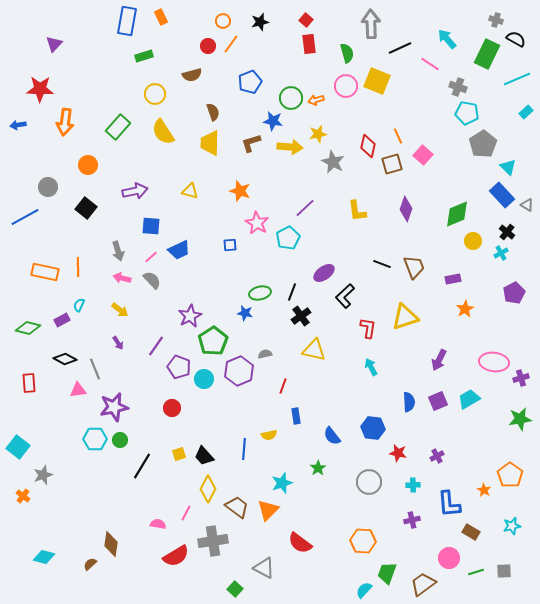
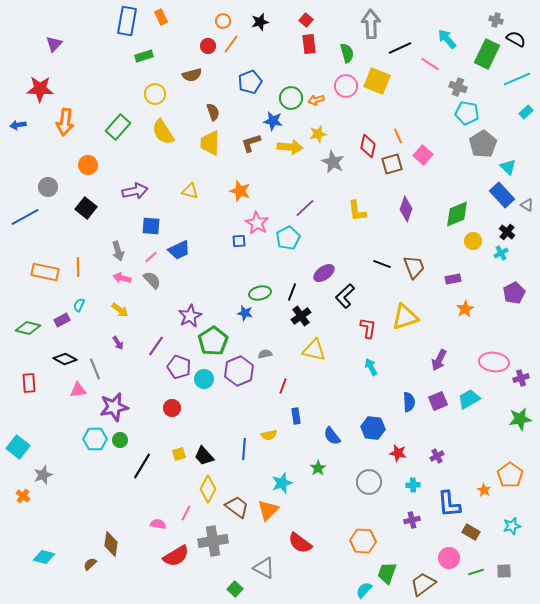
blue square at (230, 245): moved 9 px right, 4 px up
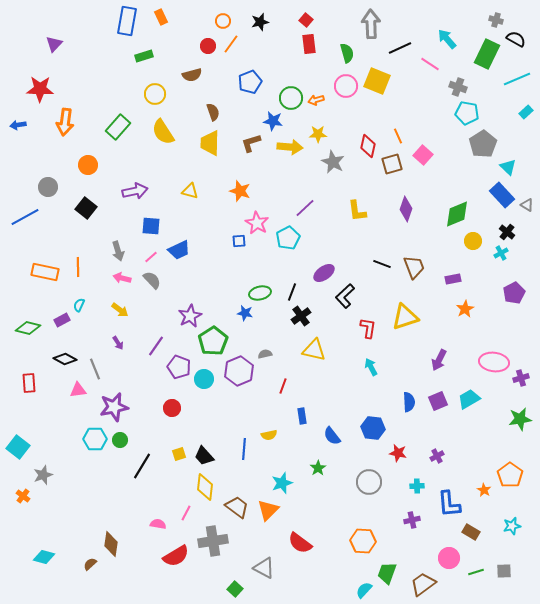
yellow star at (318, 134): rotated 12 degrees clockwise
blue rectangle at (296, 416): moved 6 px right
cyan cross at (413, 485): moved 4 px right, 1 px down
yellow diamond at (208, 489): moved 3 px left, 2 px up; rotated 20 degrees counterclockwise
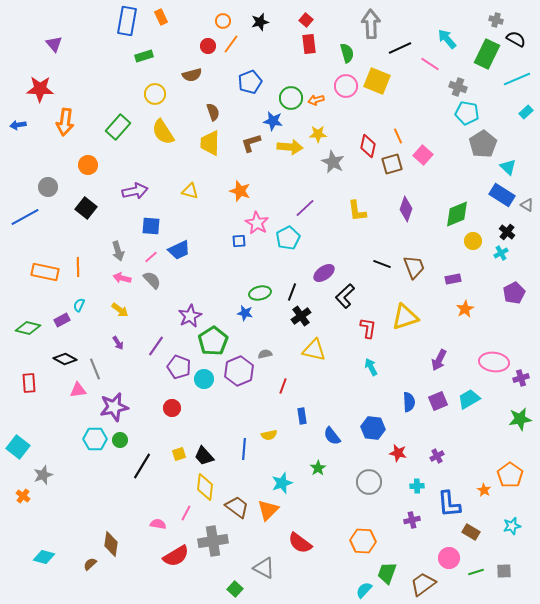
purple triangle at (54, 44): rotated 24 degrees counterclockwise
blue rectangle at (502, 195): rotated 15 degrees counterclockwise
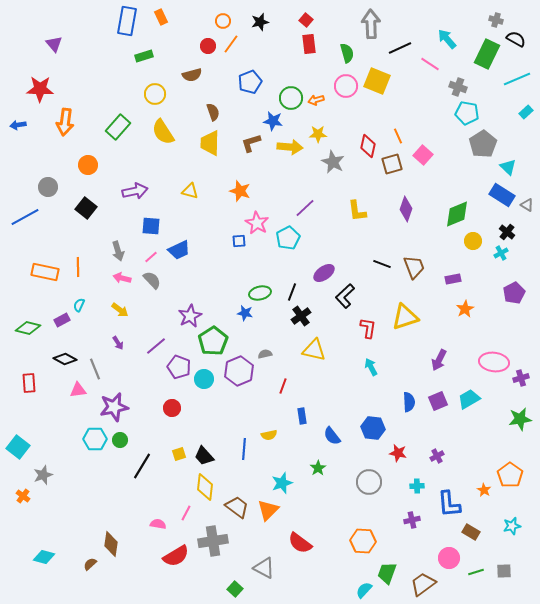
purple line at (156, 346): rotated 15 degrees clockwise
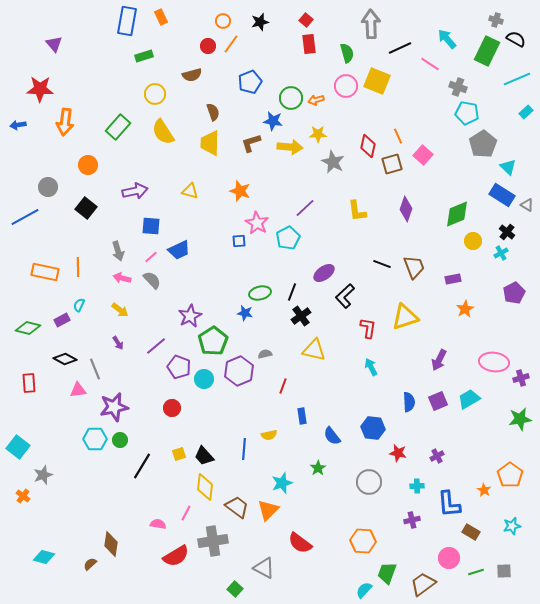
green rectangle at (487, 54): moved 3 px up
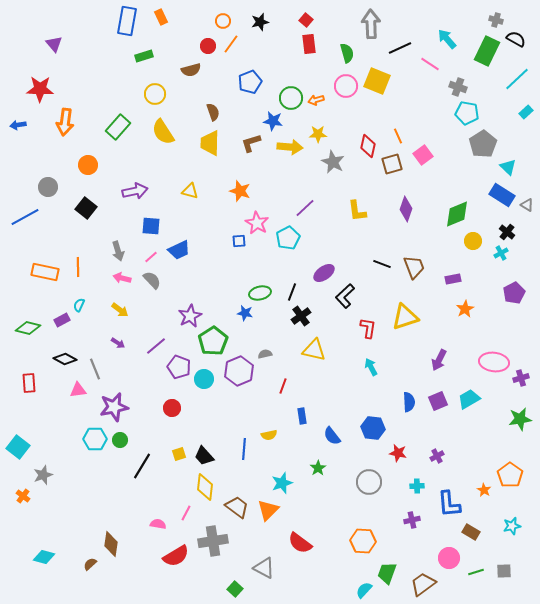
brown semicircle at (192, 75): moved 1 px left, 5 px up
cyan line at (517, 79): rotated 20 degrees counterclockwise
pink square at (423, 155): rotated 12 degrees clockwise
purple arrow at (118, 343): rotated 24 degrees counterclockwise
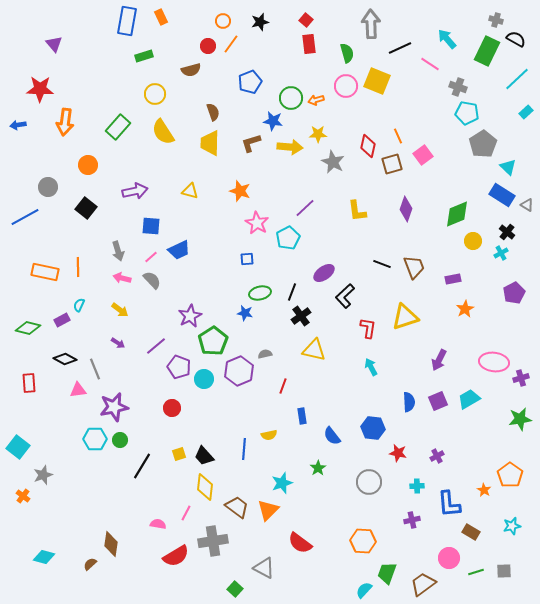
blue square at (239, 241): moved 8 px right, 18 px down
